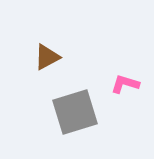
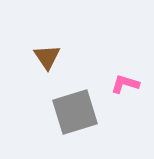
brown triangle: rotated 36 degrees counterclockwise
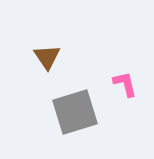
pink L-shape: rotated 60 degrees clockwise
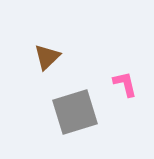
brown triangle: rotated 20 degrees clockwise
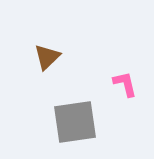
gray square: moved 10 px down; rotated 9 degrees clockwise
